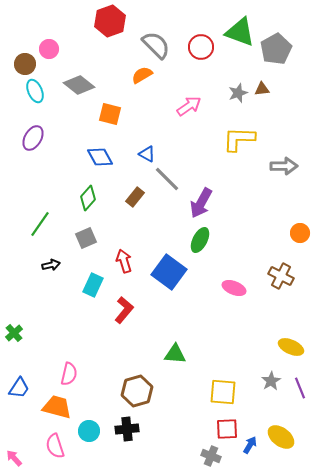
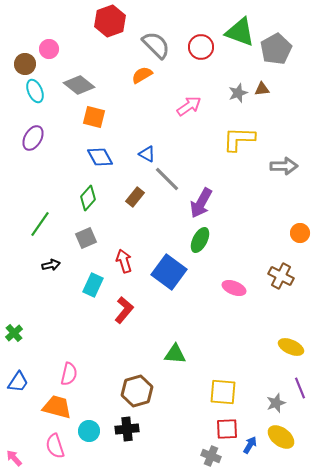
orange square at (110, 114): moved 16 px left, 3 px down
gray star at (271, 381): moved 5 px right, 22 px down; rotated 12 degrees clockwise
blue trapezoid at (19, 388): moved 1 px left, 6 px up
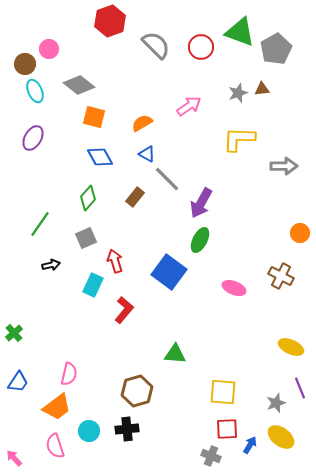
orange semicircle at (142, 75): moved 48 px down
red arrow at (124, 261): moved 9 px left
orange trapezoid at (57, 407): rotated 128 degrees clockwise
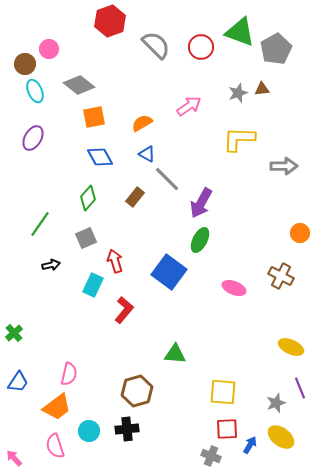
orange square at (94, 117): rotated 25 degrees counterclockwise
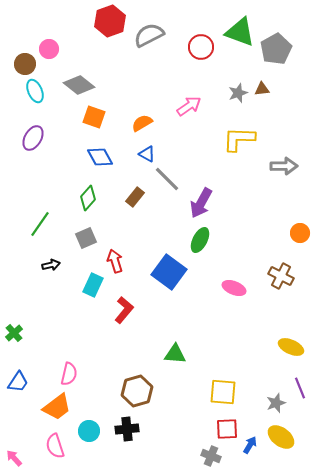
gray semicircle at (156, 45): moved 7 px left, 10 px up; rotated 72 degrees counterclockwise
orange square at (94, 117): rotated 30 degrees clockwise
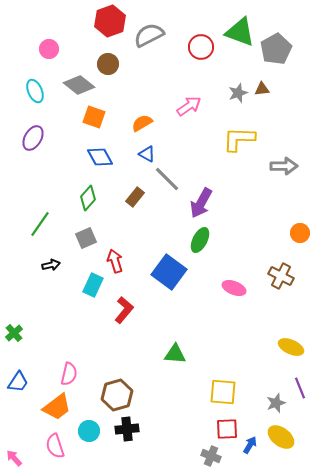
brown circle at (25, 64): moved 83 px right
brown hexagon at (137, 391): moved 20 px left, 4 px down
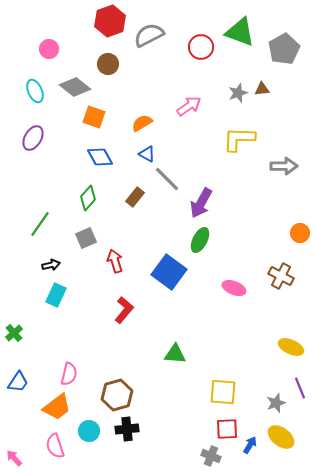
gray pentagon at (276, 49): moved 8 px right
gray diamond at (79, 85): moved 4 px left, 2 px down
cyan rectangle at (93, 285): moved 37 px left, 10 px down
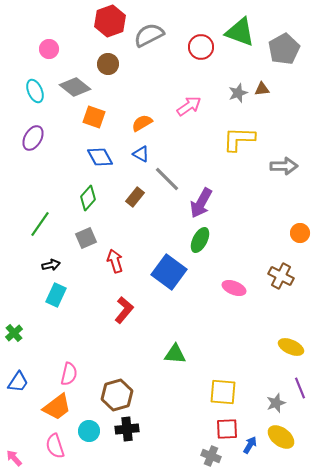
blue triangle at (147, 154): moved 6 px left
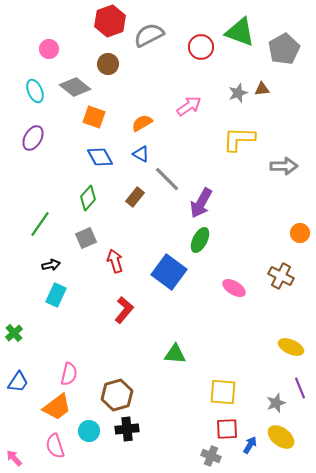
pink ellipse at (234, 288): rotated 10 degrees clockwise
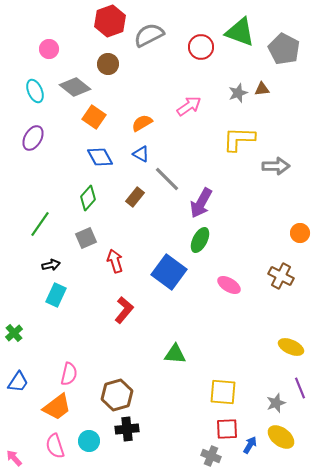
gray pentagon at (284, 49): rotated 16 degrees counterclockwise
orange square at (94, 117): rotated 15 degrees clockwise
gray arrow at (284, 166): moved 8 px left
pink ellipse at (234, 288): moved 5 px left, 3 px up
cyan circle at (89, 431): moved 10 px down
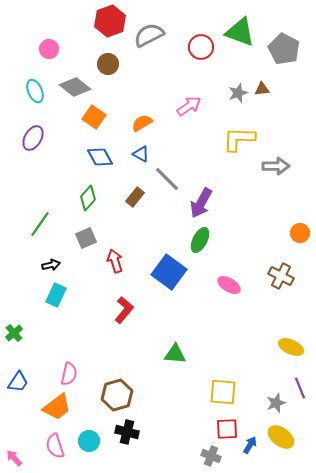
black cross at (127, 429): moved 3 px down; rotated 20 degrees clockwise
